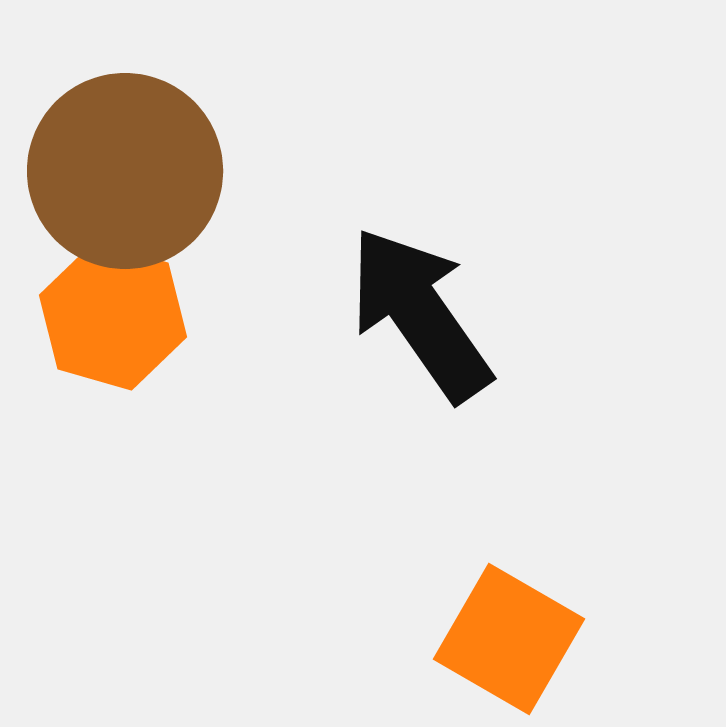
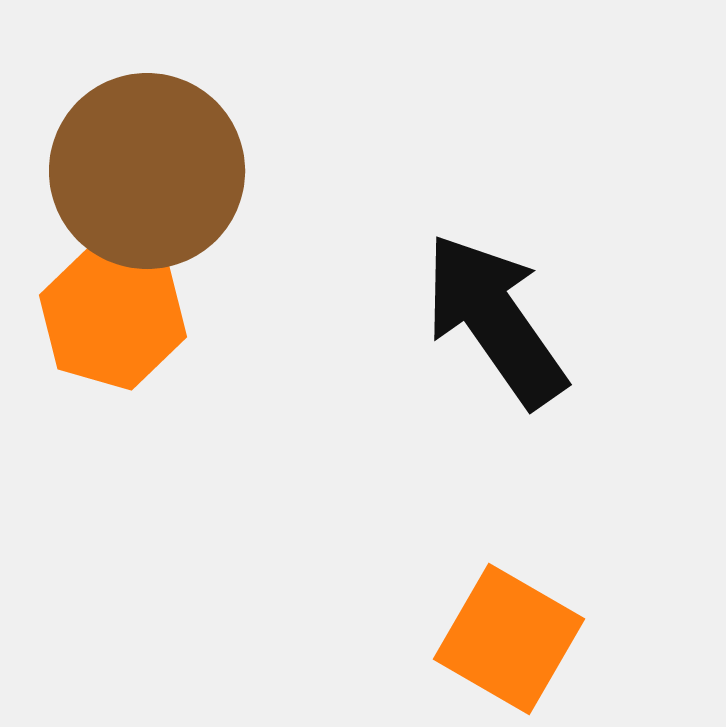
brown circle: moved 22 px right
black arrow: moved 75 px right, 6 px down
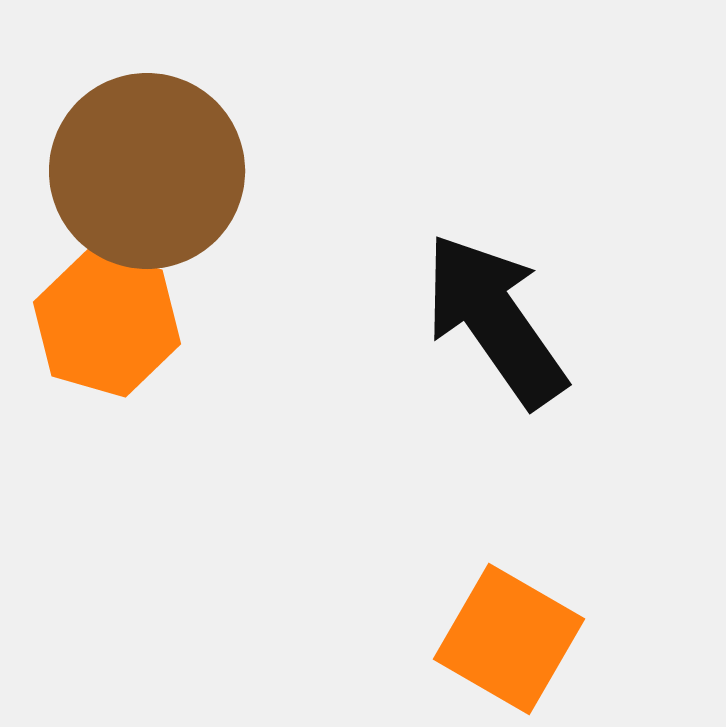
orange hexagon: moved 6 px left, 7 px down
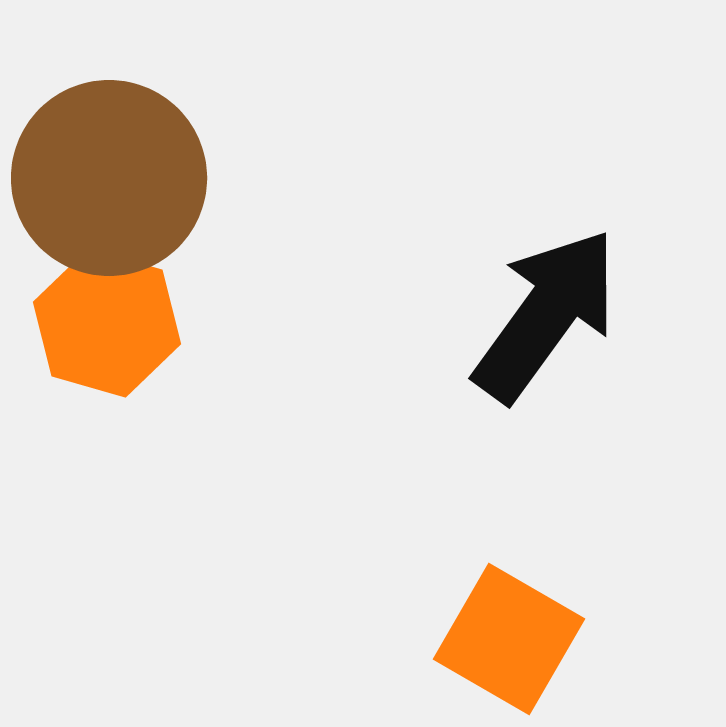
brown circle: moved 38 px left, 7 px down
black arrow: moved 51 px right, 5 px up; rotated 71 degrees clockwise
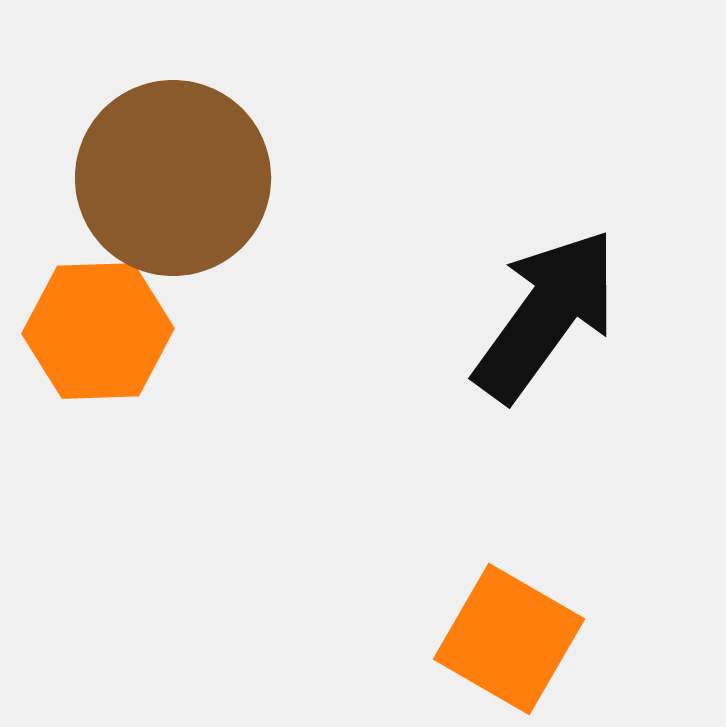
brown circle: moved 64 px right
orange hexagon: moved 9 px left, 8 px down; rotated 18 degrees counterclockwise
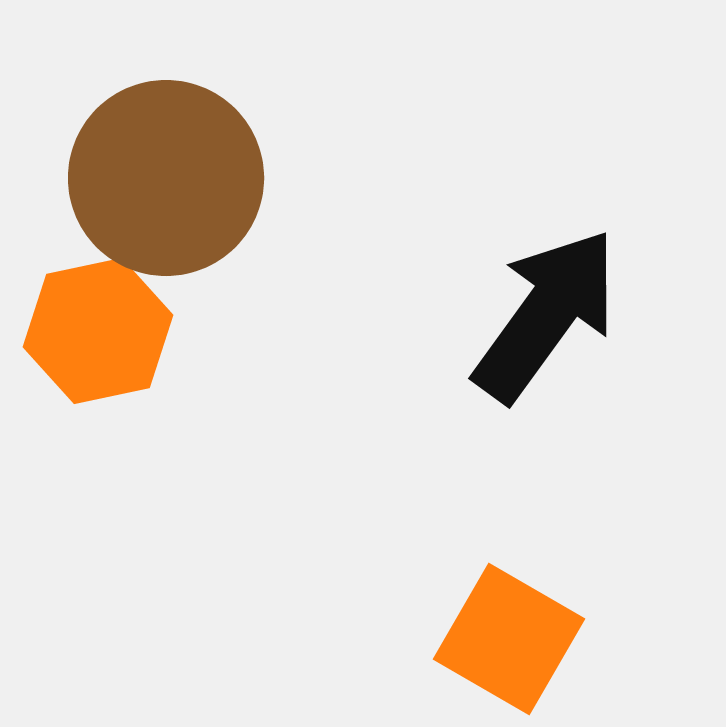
brown circle: moved 7 px left
orange hexagon: rotated 10 degrees counterclockwise
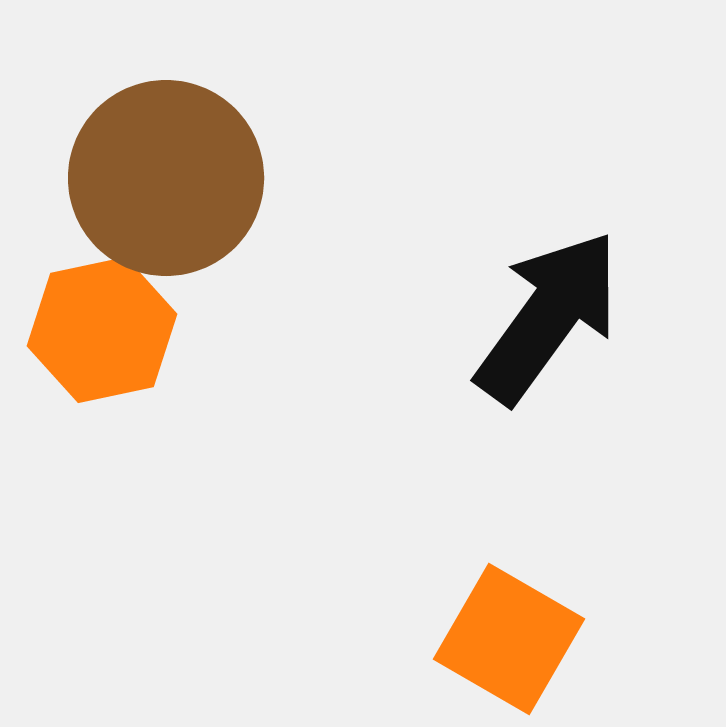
black arrow: moved 2 px right, 2 px down
orange hexagon: moved 4 px right, 1 px up
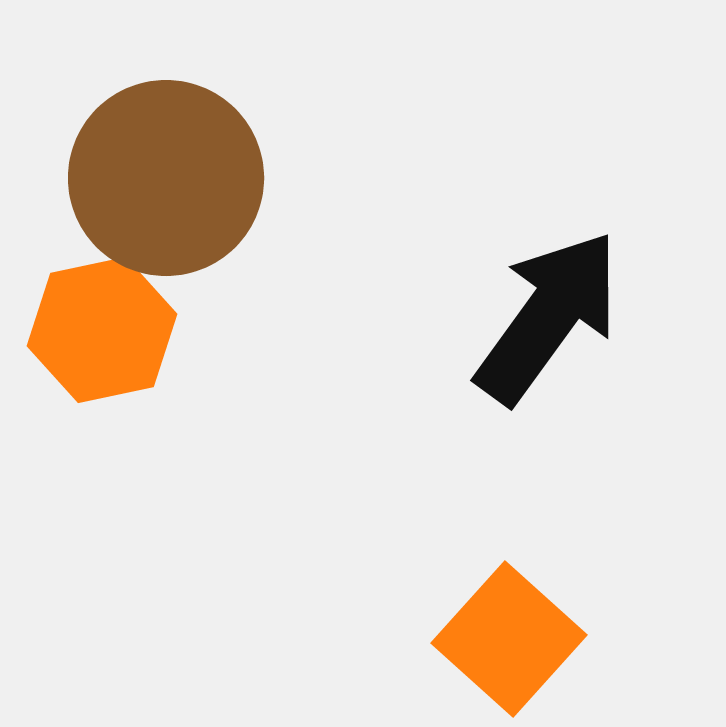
orange square: rotated 12 degrees clockwise
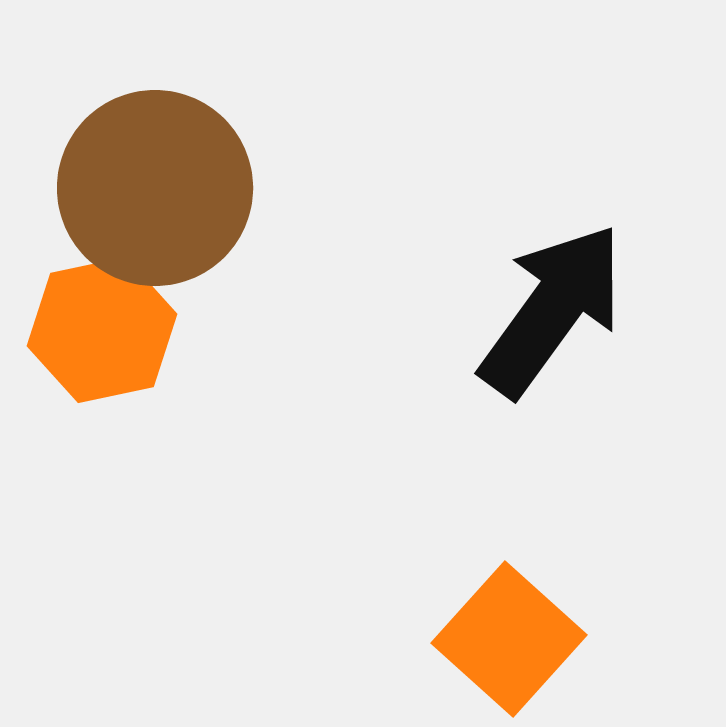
brown circle: moved 11 px left, 10 px down
black arrow: moved 4 px right, 7 px up
